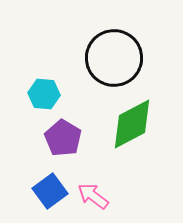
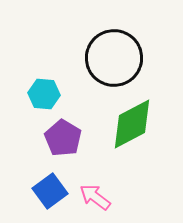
pink arrow: moved 2 px right, 1 px down
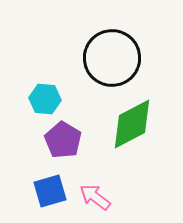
black circle: moved 2 px left
cyan hexagon: moved 1 px right, 5 px down
purple pentagon: moved 2 px down
blue square: rotated 20 degrees clockwise
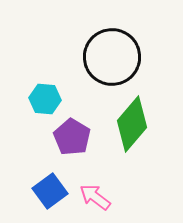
black circle: moved 1 px up
green diamond: rotated 22 degrees counterclockwise
purple pentagon: moved 9 px right, 3 px up
blue square: rotated 20 degrees counterclockwise
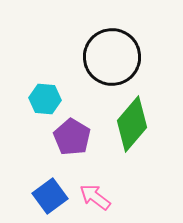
blue square: moved 5 px down
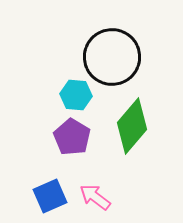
cyan hexagon: moved 31 px right, 4 px up
green diamond: moved 2 px down
blue square: rotated 12 degrees clockwise
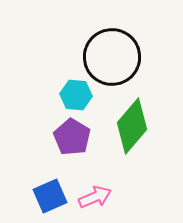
pink arrow: rotated 120 degrees clockwise
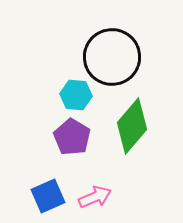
blue square: moved 2 px left
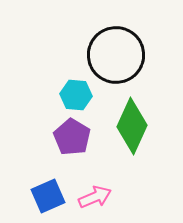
black circle: moved 4 px right, 2 px up
green diamond: rotated 16 degrees counterclockwise
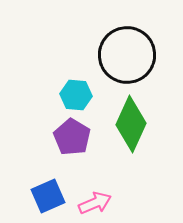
black circle: moved 11 px right
green diamond: moved 1 px left, 2 px up
pink arrow: moved 6 px down
